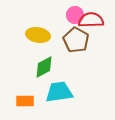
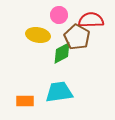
pink circle: moved 16 px left
brown pentagon: moved 1 px right, 3 px up
green diamond: moved 18 px right, 14 px up
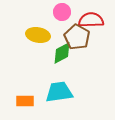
pink circle: moved 3 px right, 3 px up
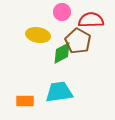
brown pentagon: moved 1 px right, 4 px down
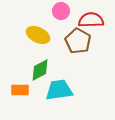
pink circle: moved 1 px left, 1 px up
yellow ellipse: rotated 15 degrees clockwise
green diamond: moved 22 px left, 17 px down
cyan trapezoid: moved 2 px up
orange rectangle: moved 5 px left, 11 px up
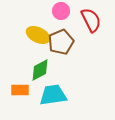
red semicircle: rotated 65 degrees clockwise
brown pentagon: moved 17 px left, 1 px down; rotated 20 degrees clockwise
cyan trapezoid: moved 6 px left, 5 px down
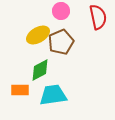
red semicircle: moved 7 px right, 3 px up; rotated 15 degrees clockwise
yellow ellipse: rotated 55 degrees counterclockwise
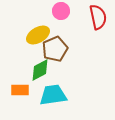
brown pentagon: moved 6 px left, 7 px down
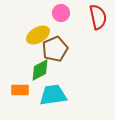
pink circle: moved 2 px down
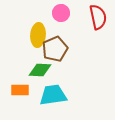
yellow ellipse: rotated 55 degrees counterclockwise
green diamond: rotated 30 degrees clockwise
